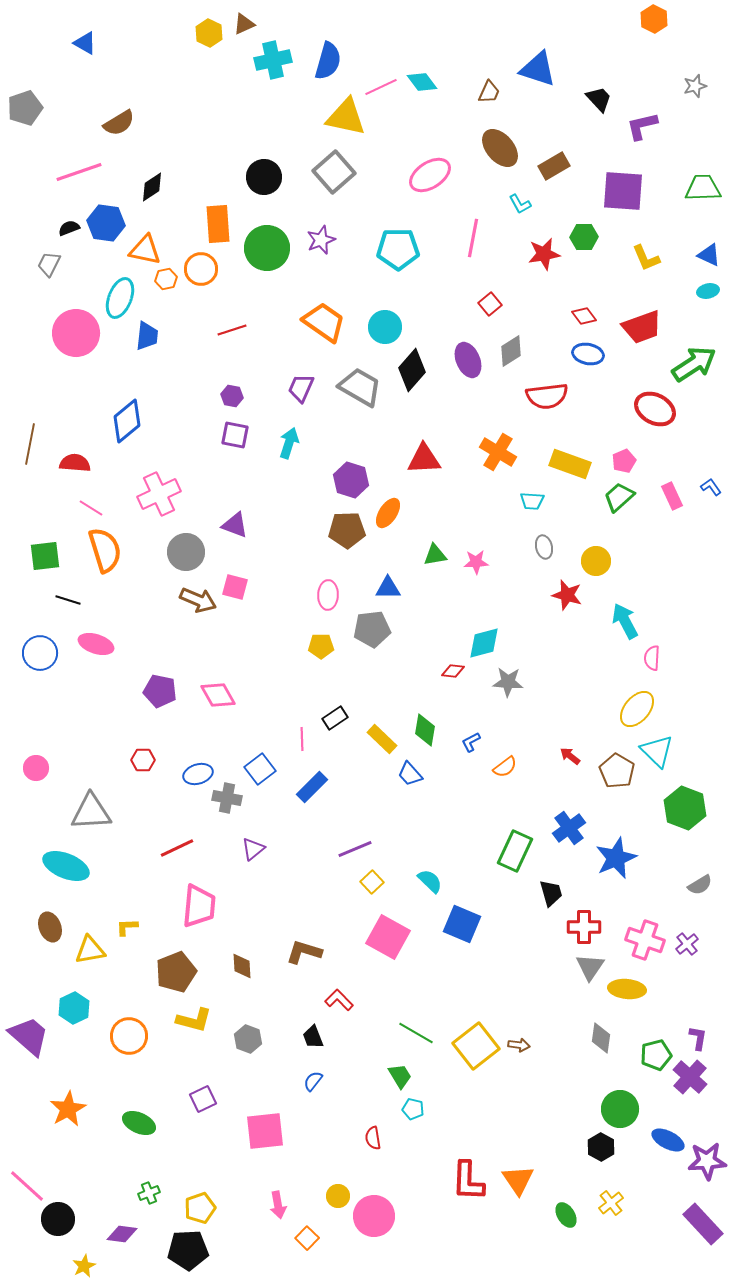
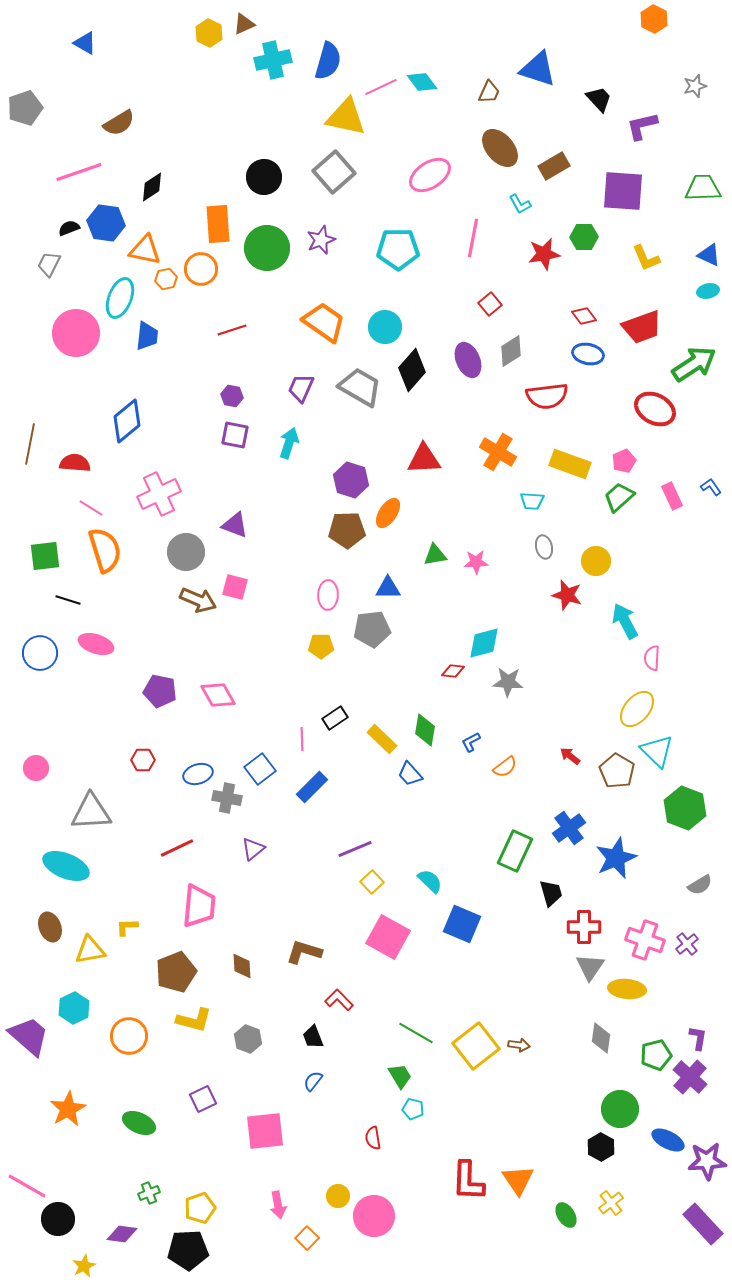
pink line at (27, 1186): rotated 12 degrees counterclockwise
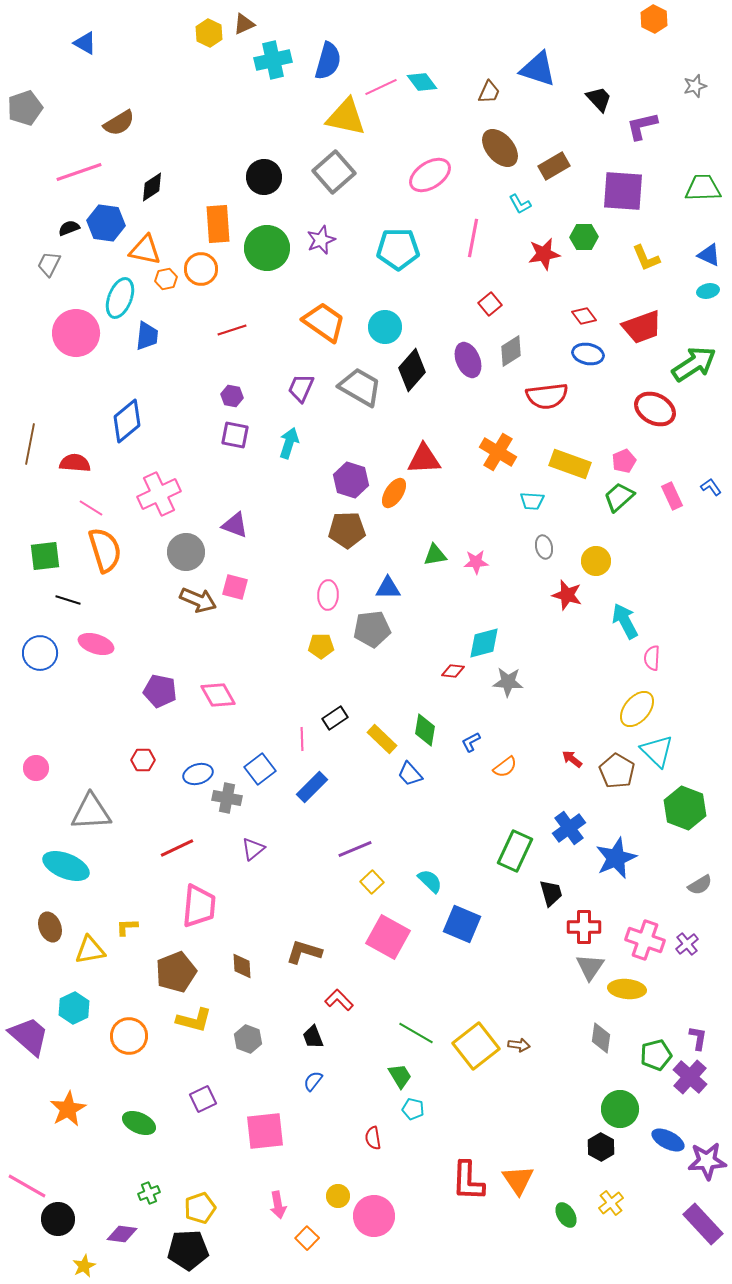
orange ellipse at (388, 513): moved 6 px right, 20 px up
red arrow at (570, 756): moved 2 px right, 3 px down
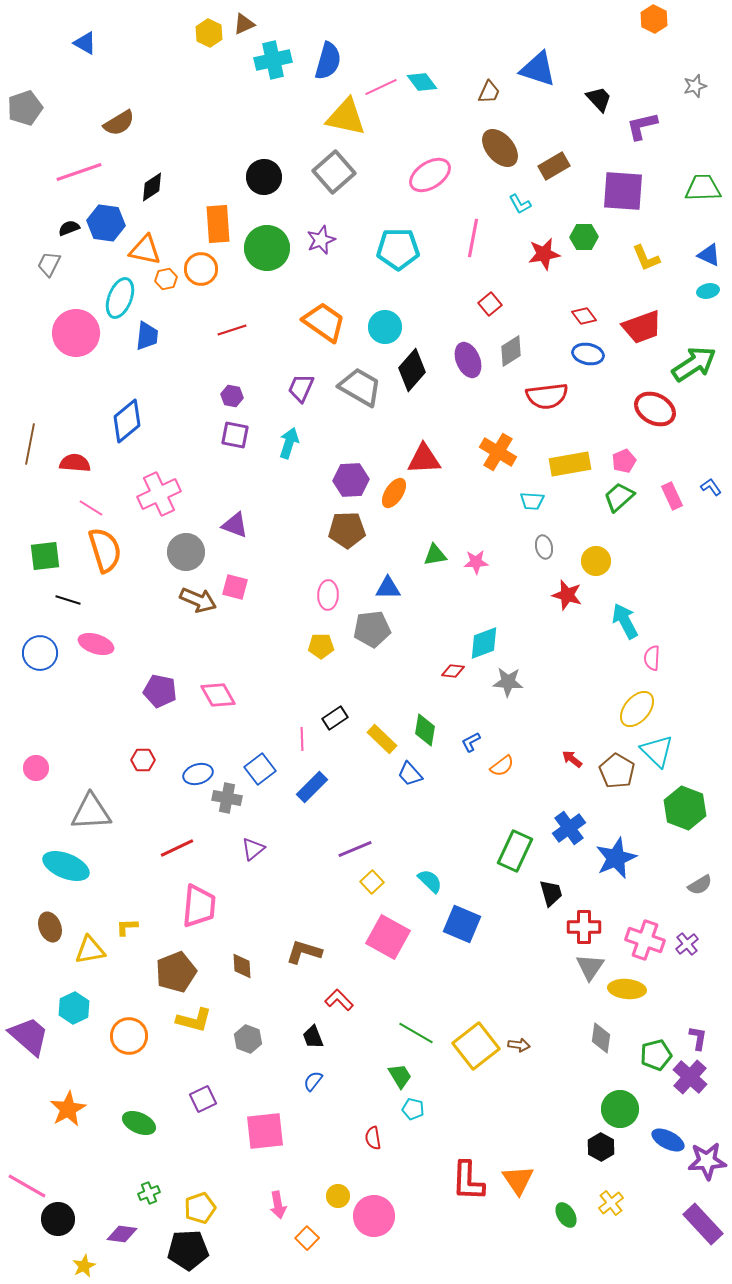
yellow rectangle at (570, 464): rotated 30 degrees counterclockwise
purple hexagon at (351, 480): rotated 20 degrees counterclockwise
cyan diamond at (484, 643): rotated 6 degrees counterclockwise
orange semicircle at (505, 767): moved 3 px left, 1 px up
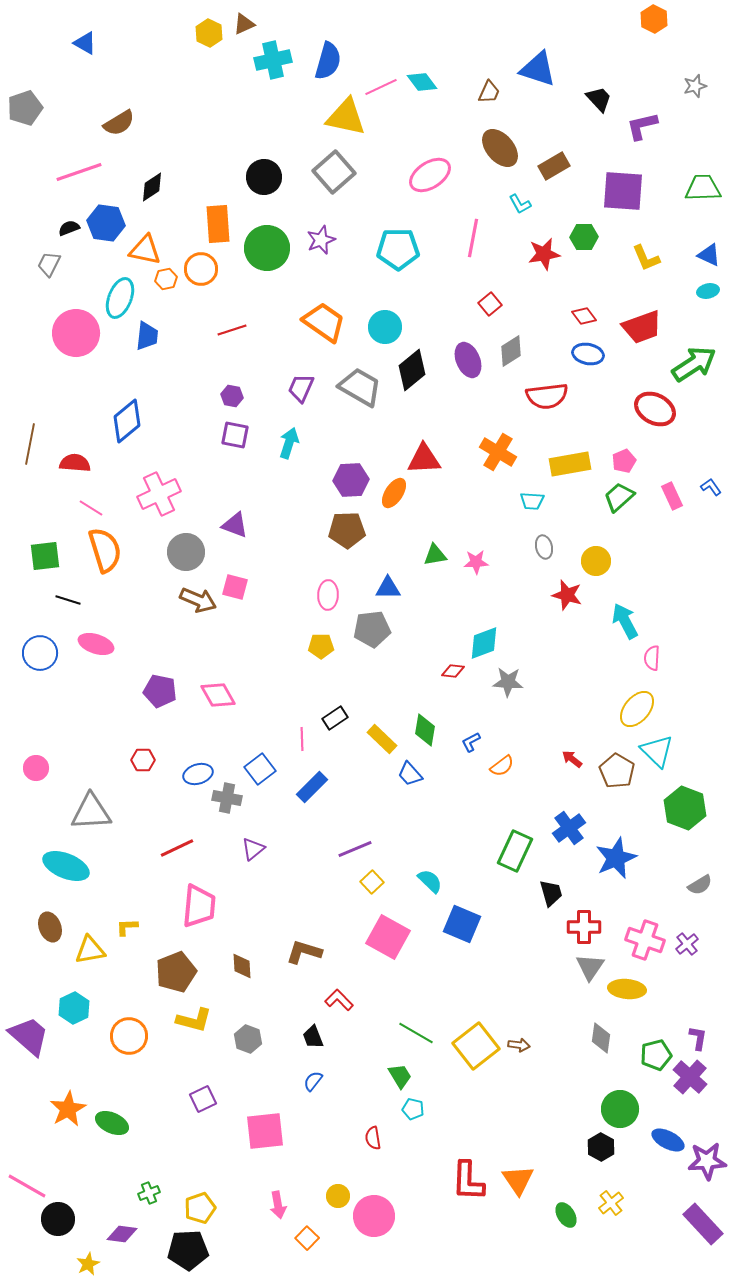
black diamond at (412, 370): rotated 9 degrees clockwise
green ellipse at (139, 1123): moved 27 px left
yellow star at (84, 1266): moved 4 px right, 2 px up
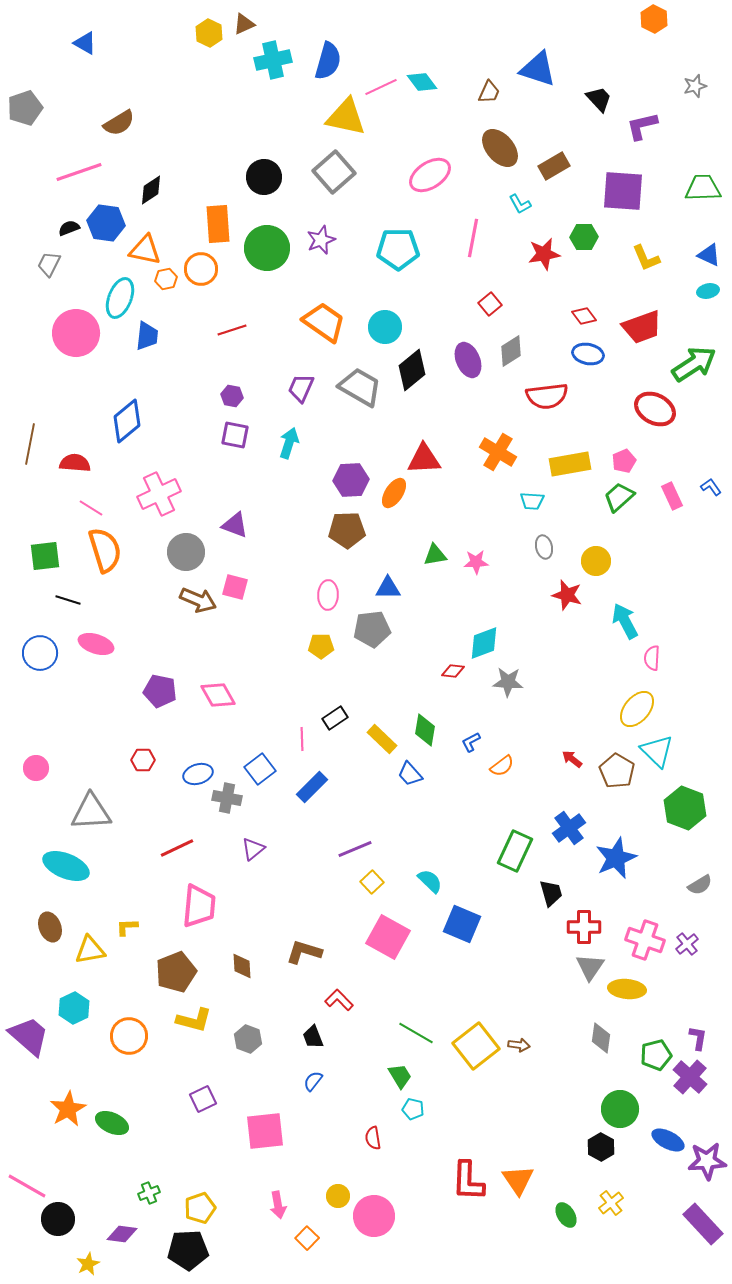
black diamond at (152, 187): moved 1 px left, 3 px down
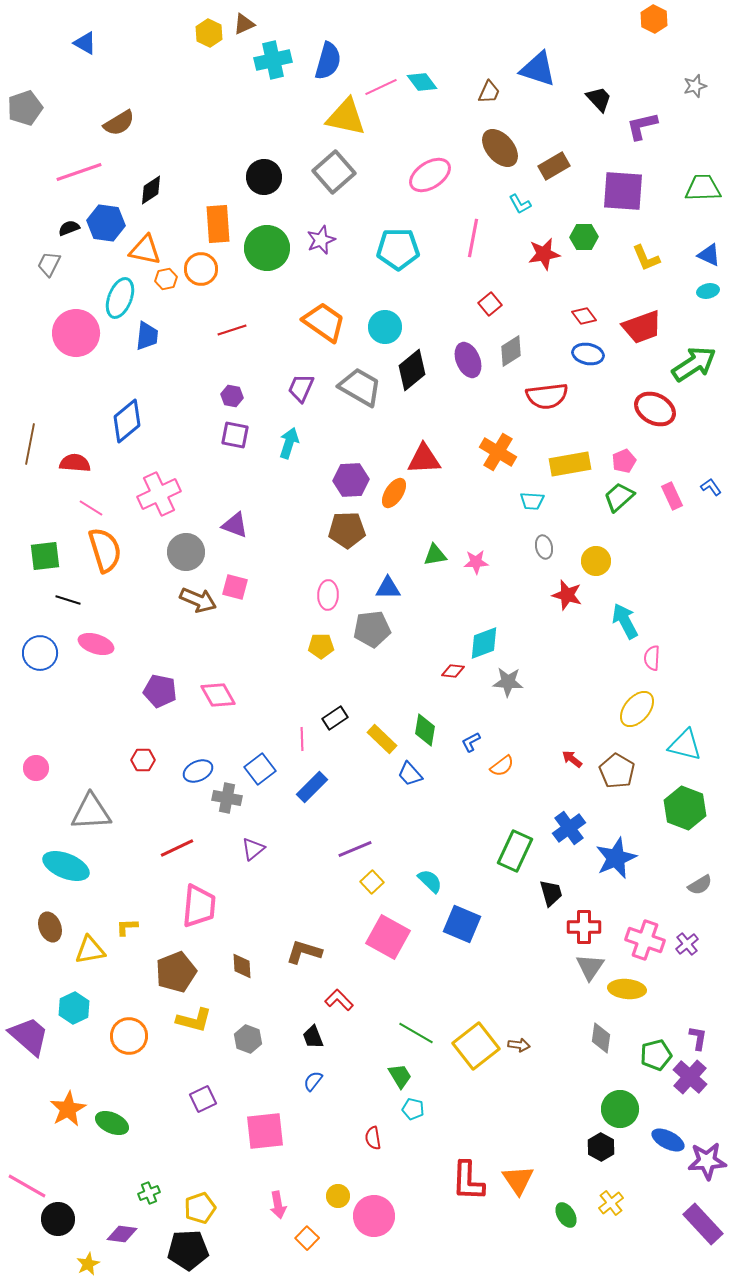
cyan triangle at (657, 751): moved 28 px right, 6 px up; rotated 30 degrees counterclockwise
blue ellipse at (198, 774): moved 3 px up; rotated 8 degrees counterclockwise
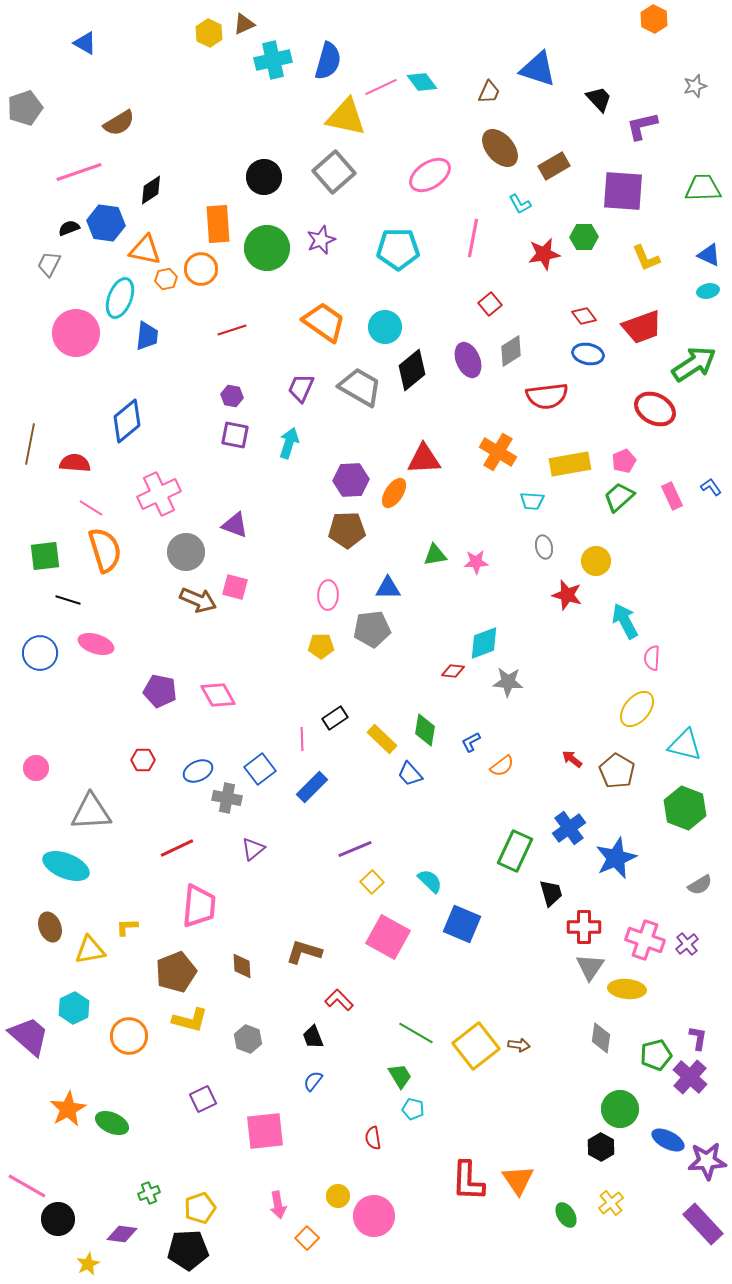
yellow L-shape at (194, 1020): moved 4 px left
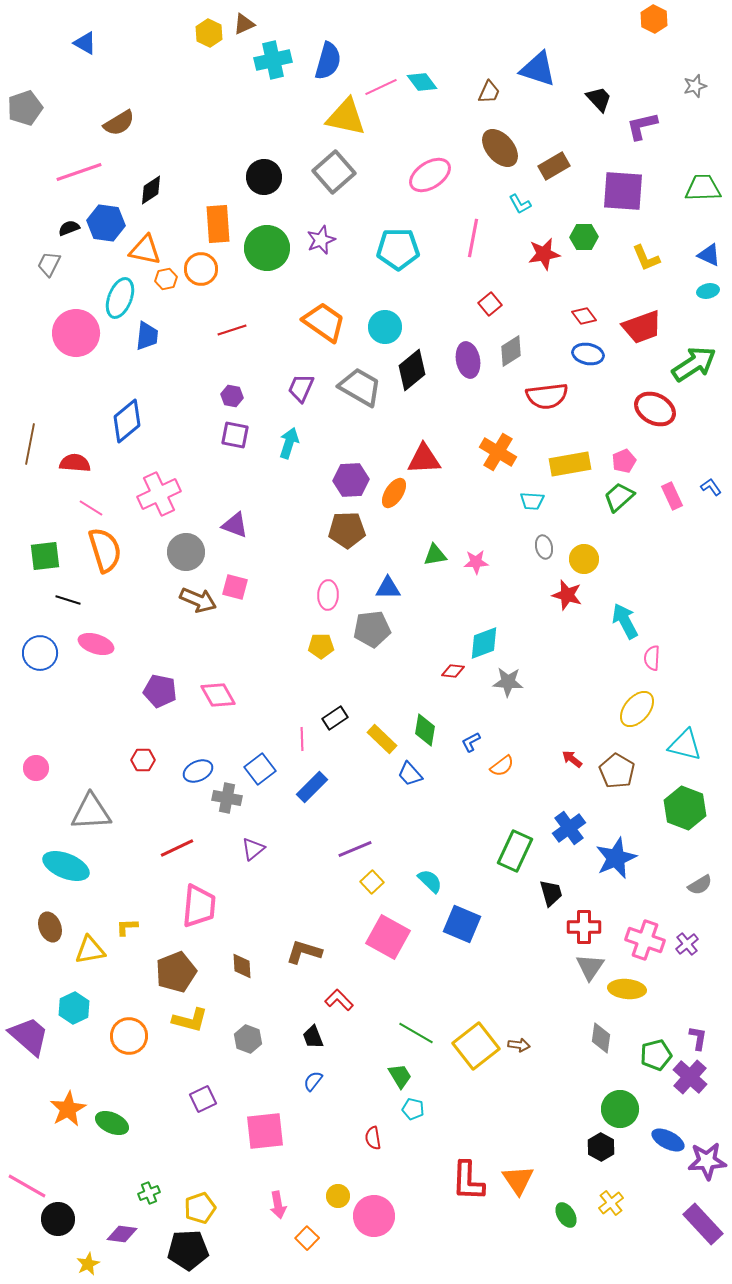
purple ellipse at (468, 360): rotated 12 degrees clockwise
yellow circle at (596, 561): moved 12 px left, 2 px up
